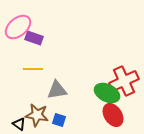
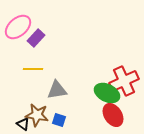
purple rectangle: moved 2 px right; rotated 66 degrees counterclockwise
black triangle: moved 4 px right
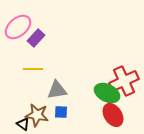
blue square: moved 2 px right, 8 px up; rotated 16 degrees counterclockwise
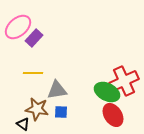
purple rectangle: moved 2 px left
yellow line: moved 4 px down
green ellipse: moved 1 px up
brown star: moved 6 px up
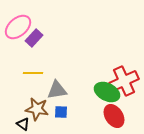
red ellipse: moved 1 px right, 1 px down
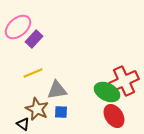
purple rectangle: moved 1 px down
yellow line: rotated 24 degrees counterclockwise
brown star: rotated 15 degrees clockwise
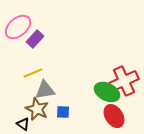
purple rectangle: moved 1 px right
gray triangle: moved 12 px left
blue square: moved 2 px right
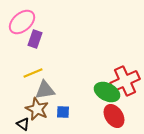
pink ellipse: moved 4 px right, 5 px up
purple rectangle: rotated 24 degrees counterclockwise
red cross: moved 1 px right
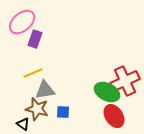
brown star: rotated 10 degrees counterclockwise
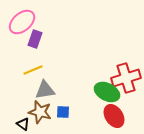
yellow line: moved 3 px up
red cross: moved 1 px right, 3 px up; rotated 8 degrees clockwise
brown star: moved 3 px right, 3 px down
